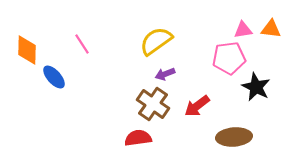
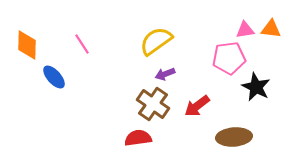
pink triangle: moved 2 px right
orange diamond: moved 5 px up
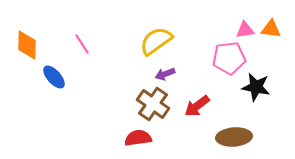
black star: rotated 16 degrees counterclockwise
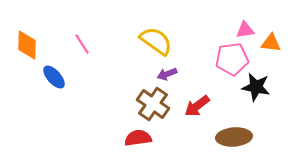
orange triangle: moved 14 px down
yellow semicircle: rotated 72 degrees clockwise
pink pentagon: moved 3 px right, 1 px down
purple arrow: moved 2 px right
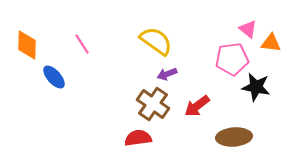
pink triangle: moved 3 px right, 1 px up; rotated 48 degrees clockwise
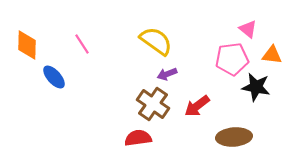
orange triangle: moved 1 px right, 12 px down
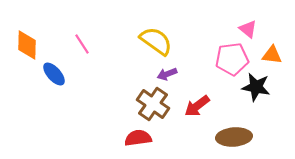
blue ellipse: moved 3 px up
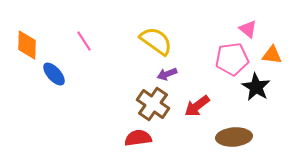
pink line: moved 2 px right, 3 px up
black star: rotated 20 degrees clockwise
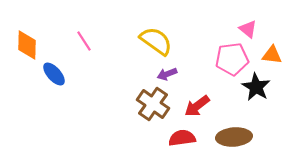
red semicircle: moved 44 px right
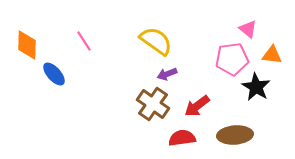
brown ellipse: moved 1 px right, 2 px up
